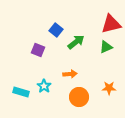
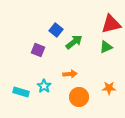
green arrow: moved 2 px left
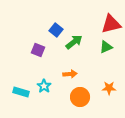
orange circle: moved 1 px right
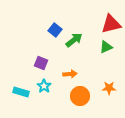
blue square: moved 1 px left
green arrow: moved 2 px up
purple square: moved 3 px right, 13 px down
orange circle: moved 1 px up
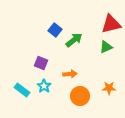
cyan rectangle: moved 1 px right, 2 px up; rotated 21 degrees clockwise
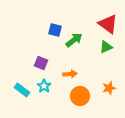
red triangle: moved 3 px left; rotated 50 degrees clockwise
blue square: rotated 24 degrees counterclockwise
orange star: rotated 16 degrees counterclockwise
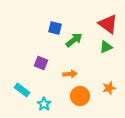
blue square: moved 2 px up
cyan star: moved 18 px down
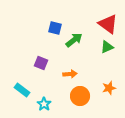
green triangle: moved 1 px right
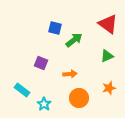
green triangle: moved 9 px down
orange circle: moved 1 px left, 2 px down
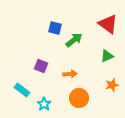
purple square: moved 3 px down
orange star: moved 3 px right, 3 px up
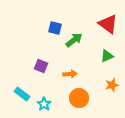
cyan rectangle: moved 4 px down
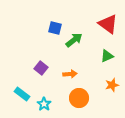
purple square: moved 2 px down; rotated 16 degrees clockwise
